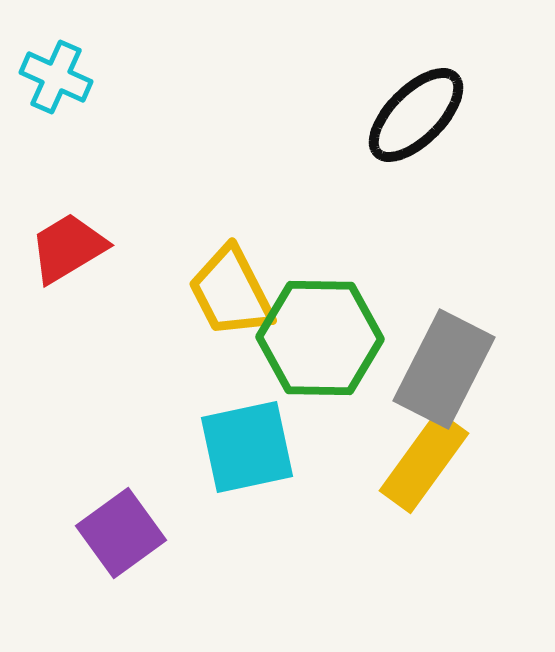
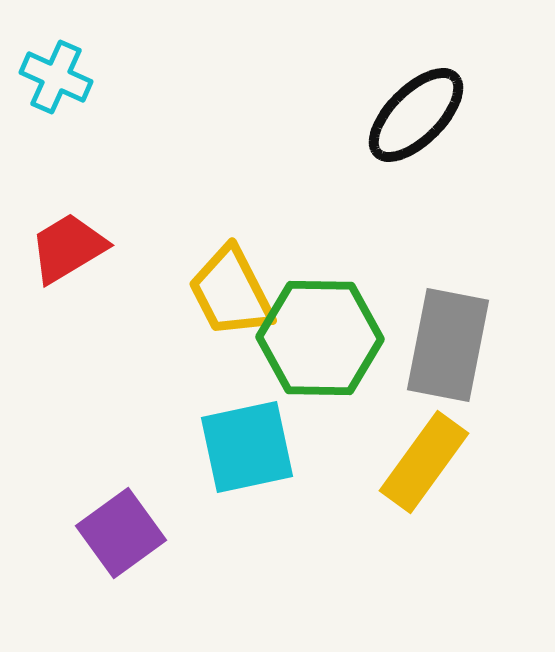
gray rectangle: moved 4 px right, 24 px up; rotated 16 degrees counterclockwise
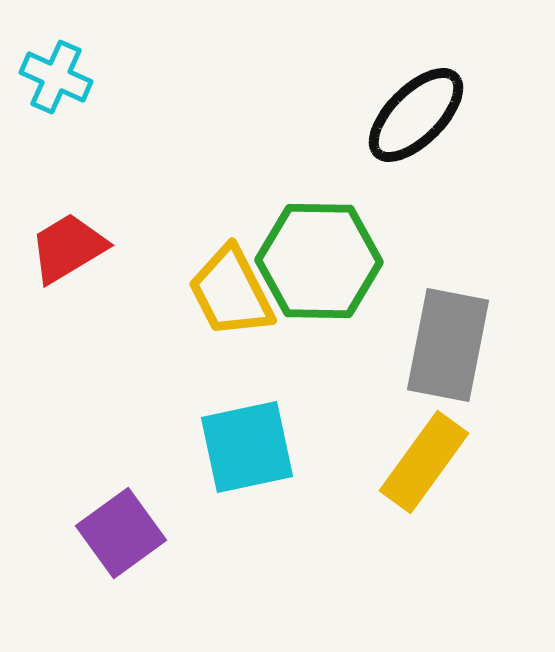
green hexagon: moved 1 px left, 77 px up
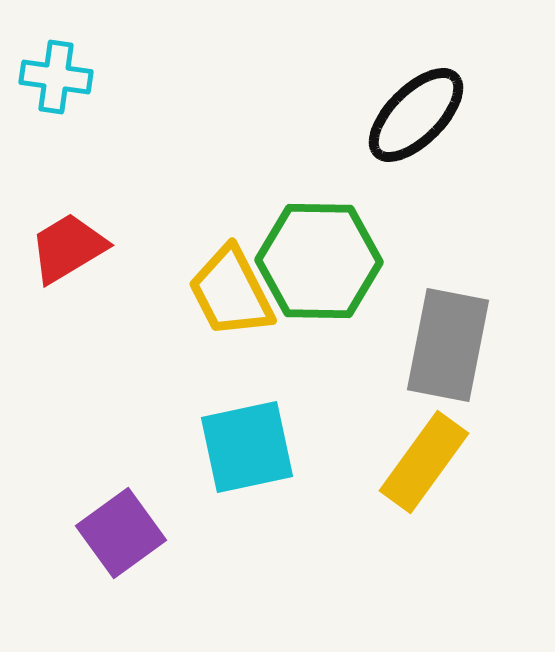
cyan cross: rotated 16 degrees counterclockwise
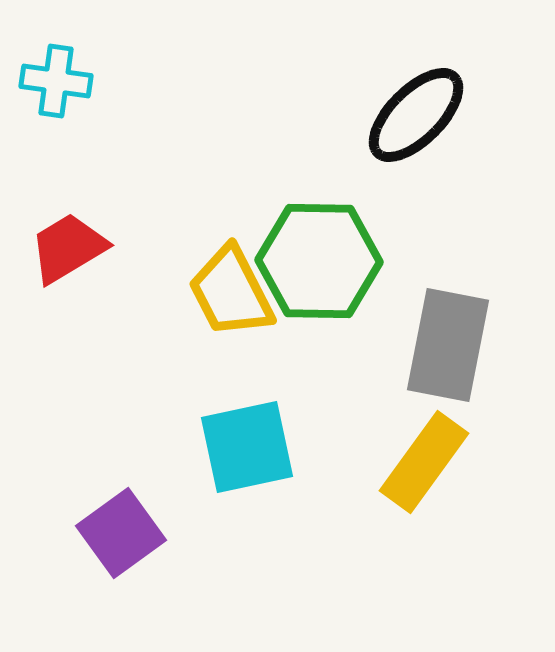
cyan cross: moved 4 px down
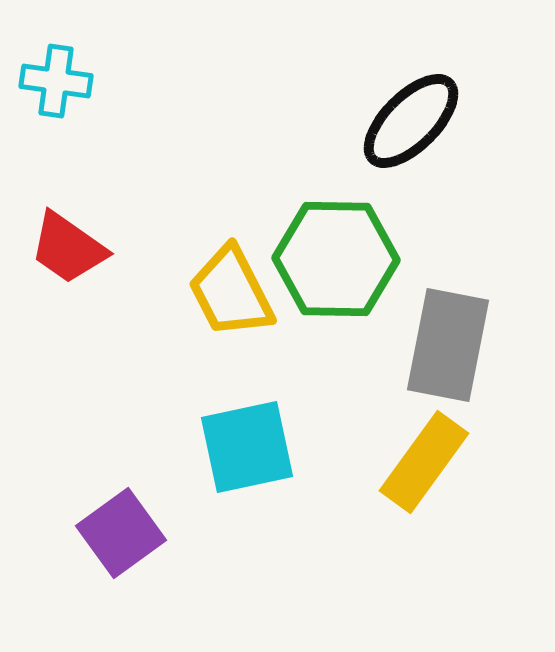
black ellipse: moved 5 px left, 6 px down
red trapezoid: rotated 114 degrees counterclockwise
green hexagon: moved 17 px right, 2 px up
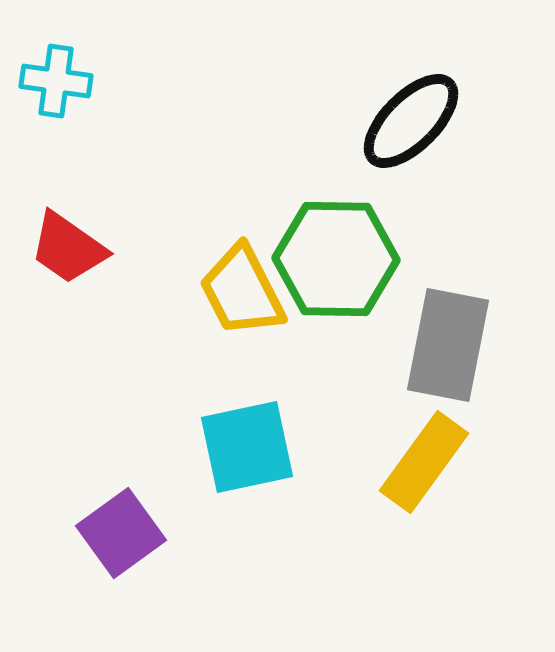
yellow trapezoid: moved 11 px right, 1 px up
